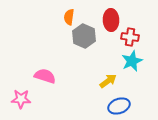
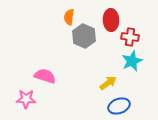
yellow arrow: moved 2 px down
pink star: moved 5 px right
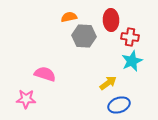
orange semicircle: rotated 70 degrees clockwise
gray hexagon: rotated 20 degrees counterclockwise
pink semicircle: moved 2 px up
blue ellipse: moved 1 px up
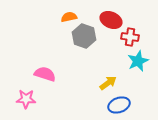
red ellipse: rotated 65 degrees counterclockwise
gray hexagon: rotated 15 degrees clockwise
cyan star: moved 6 px right
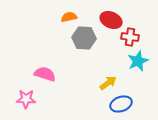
gray hexagon: moved 2 px down; rotated 15 degrees counterclockwise
blue ellipse: moved 2 px right, 1 px up
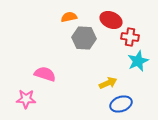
yellow arrow: rotated 12 degrees clockwise
